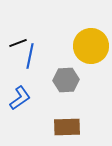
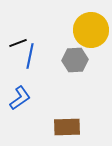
yellow circle: moved 16 px up
gray hexagon: moved 9 px right, 20 px up
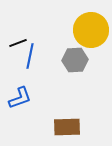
blue L-shape: rotated 15 degrees clockwise
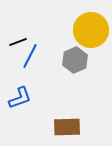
black line: moved 1 px up
blue line: rotated 15 degrees clockwise
gray hexagon: rotated 20 degrees counterclockwise
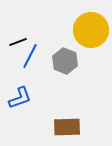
gray hexagon: moved 10 px left, 1 px down; rotated 15 degrees counterclockwise
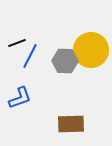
yellow circle: moved 20 px down
black line: moved 1 px left, 1 px down
gray hexagon: rotated 20 degrees counterclockwise
brown rectangle: moved 4 px right, 3 px up
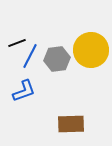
gray hexagon: moved 8 px left, 2 px up; rotated 10 degrees counterclockwise
blue L-shape: moved 4 px right, 7 px up
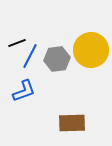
brown rectangle: moved 1 px right, 1 px up
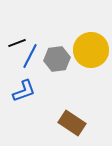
brown rectangle: rotated 36 degrees clockwise
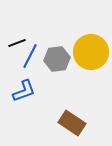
yellow circle: moved 2 px down
